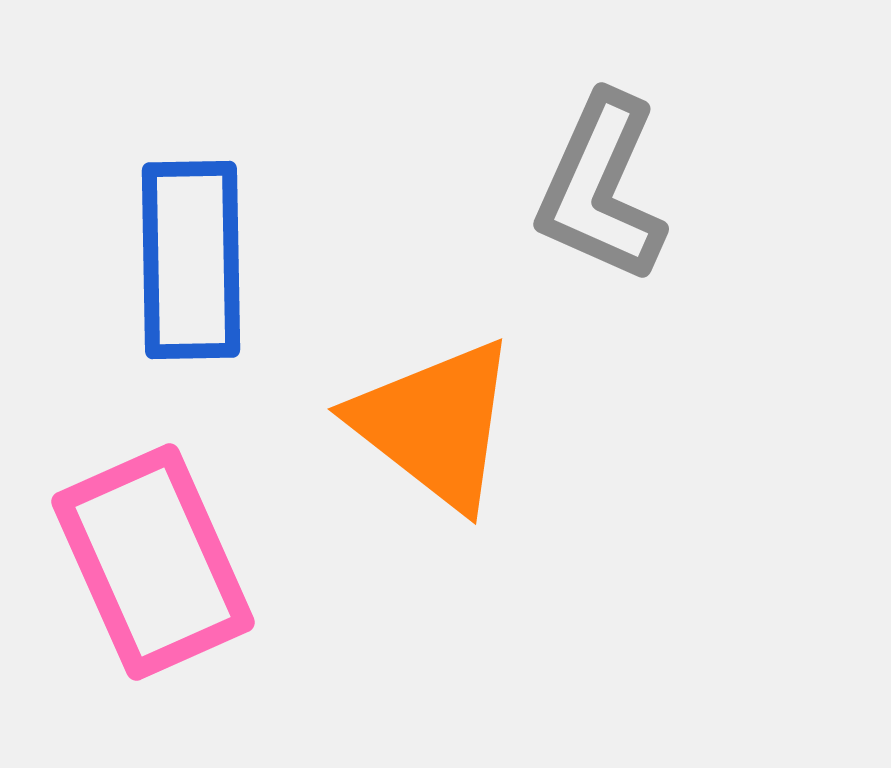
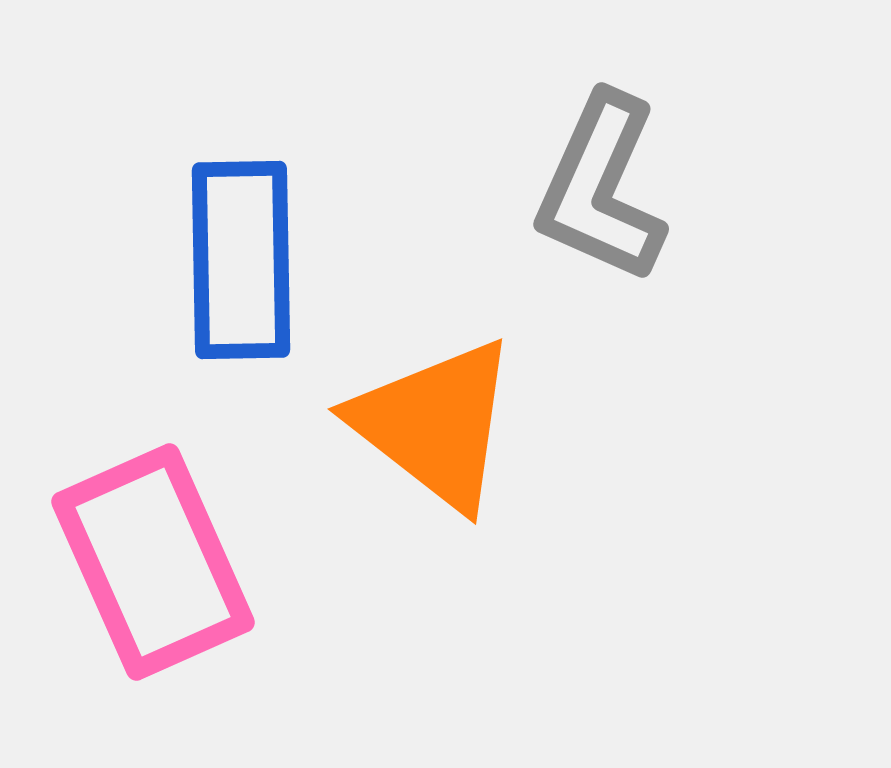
blue rectangle: moved 50 px right
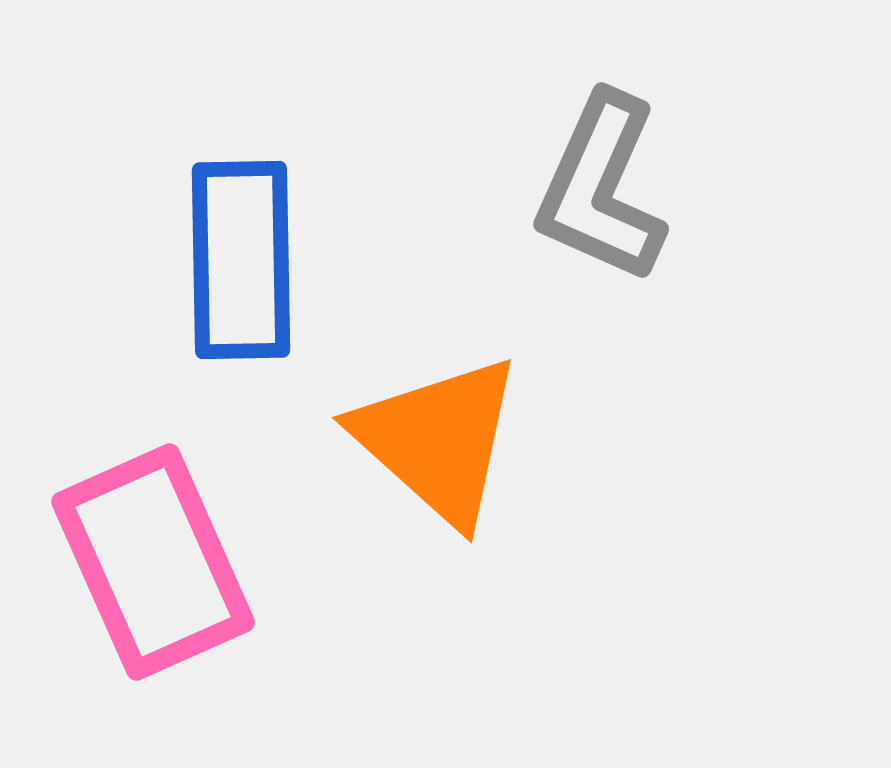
orange triangle: moved 3 px right, 16 px down; rotated 4 degrees clockwise
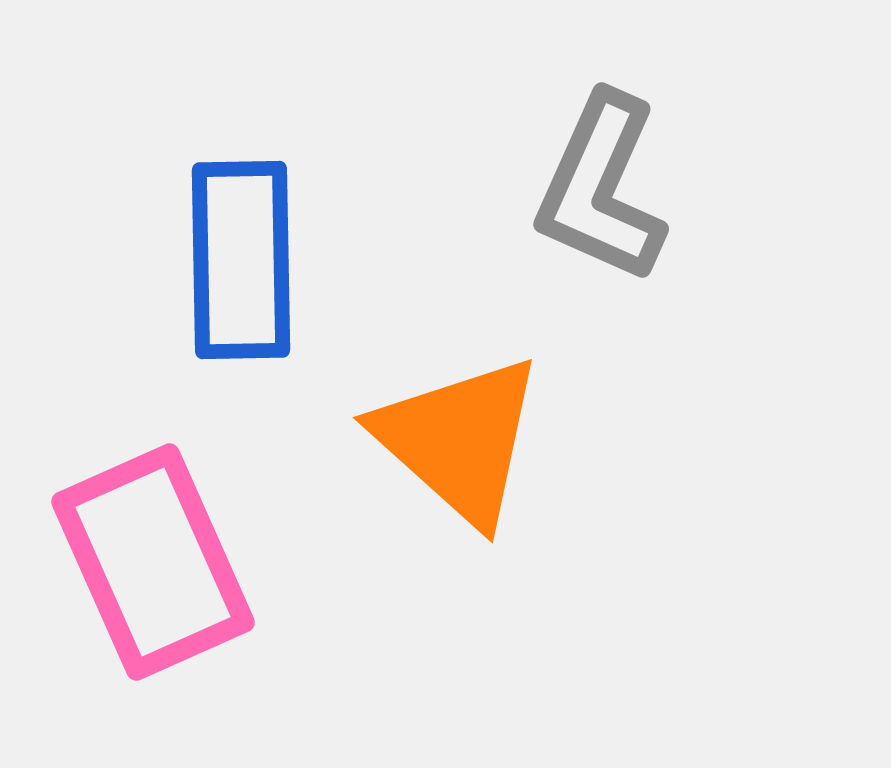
orange triangle: moved 21 px right
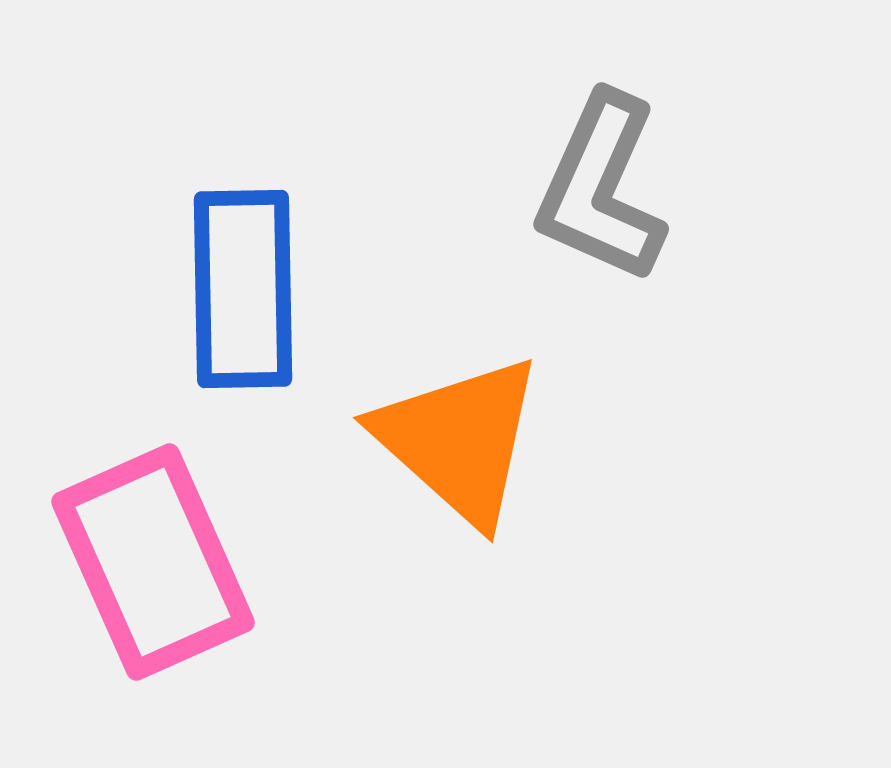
blue rectangle: moved 2 px right, 29 px down
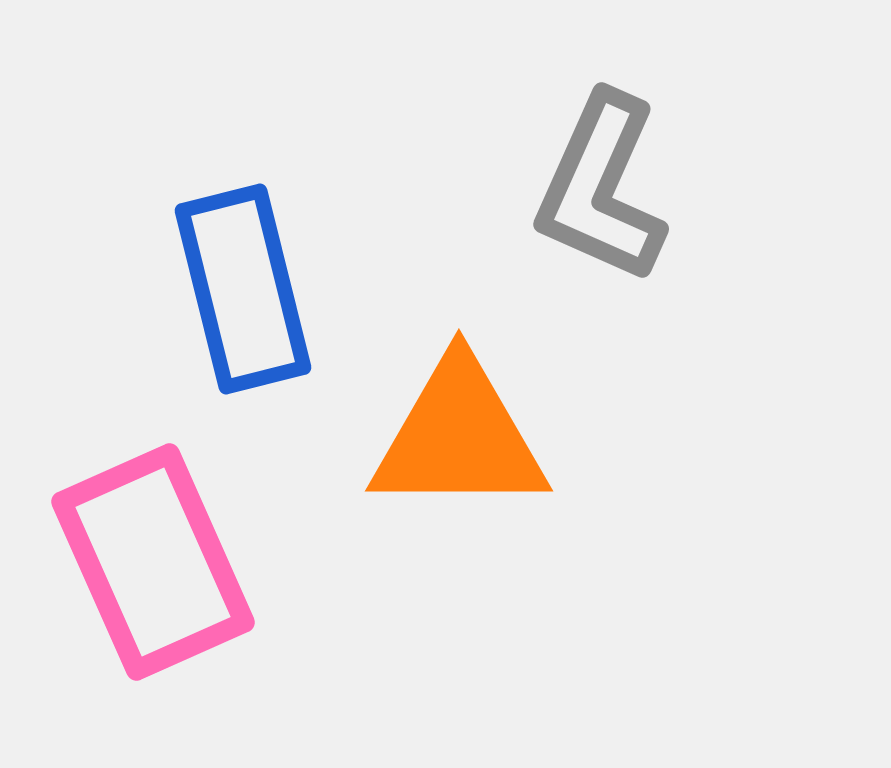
blue rectangle: rotated 13 degrees counterclockwise
orange triangle: moved 3 px up; rotated 42 degrees counterclockwise
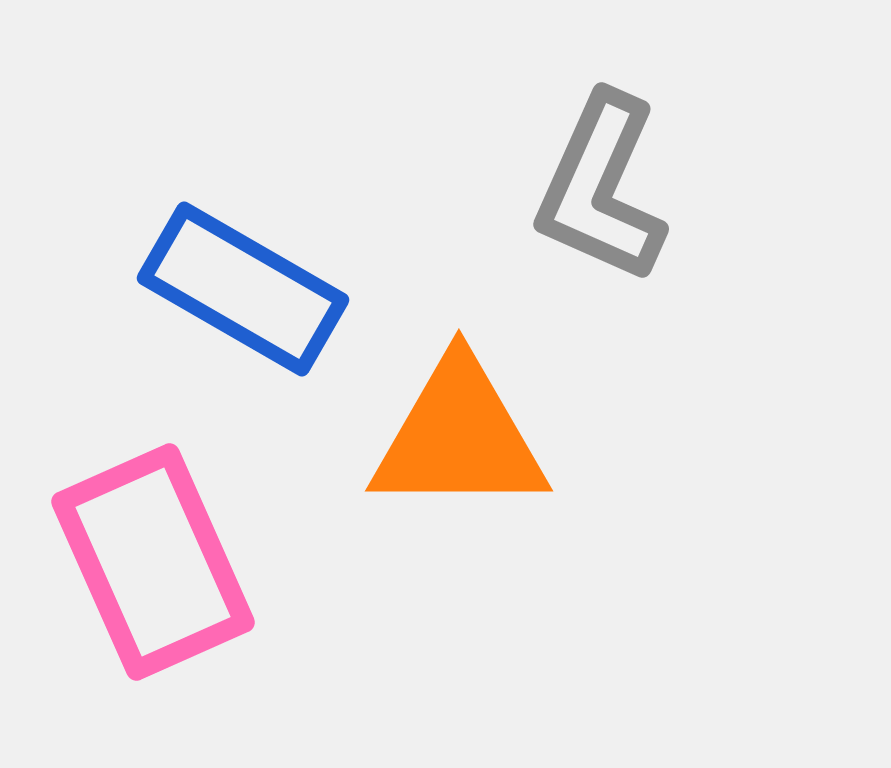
blue rectangle: rotated 46 degrees counterclockwise
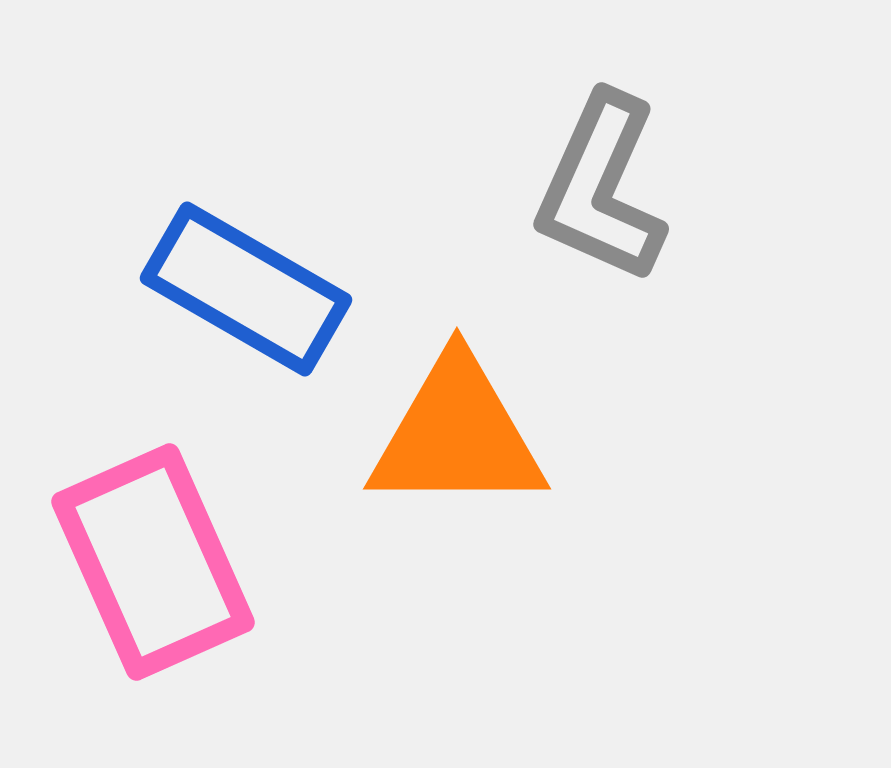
blue rectangle: moved 3 px right
orange triangle: moved 2 px left, 2 px up
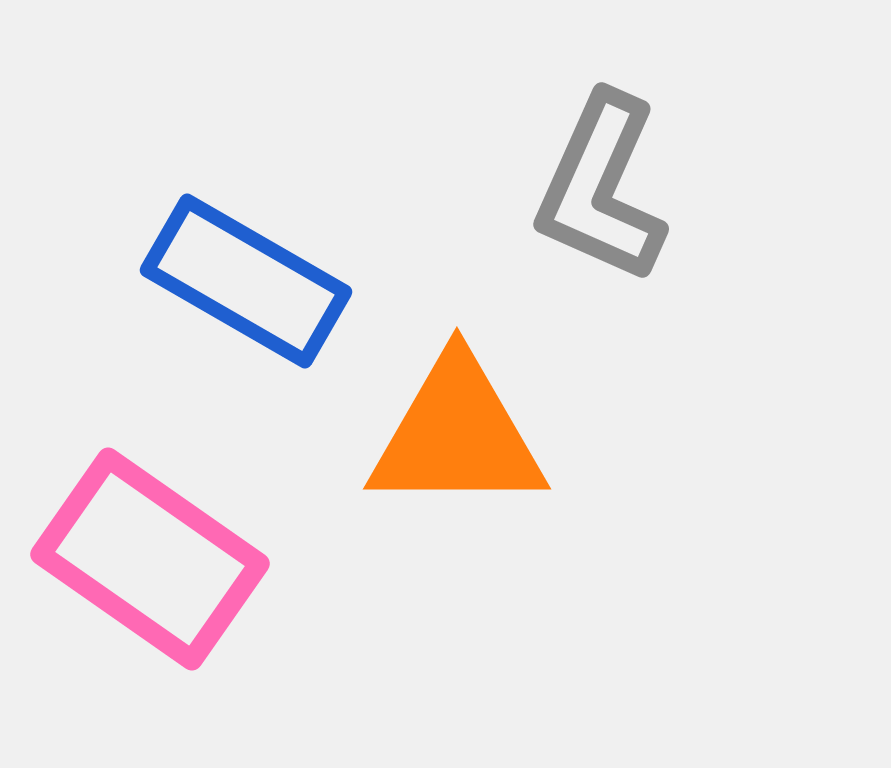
blue rectangle: moved 8 px up
pink rectangle: moved 3 px left, 3 px up; rotated 31 degrees counterclockwise
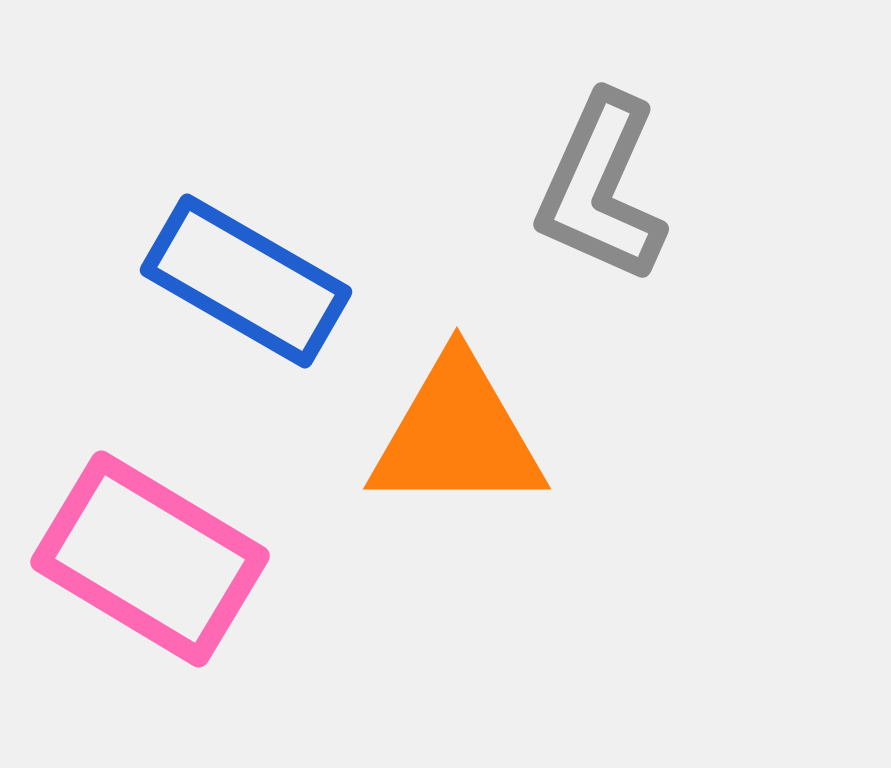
pink rectangle: rotated 4 degrees counterclockwise
